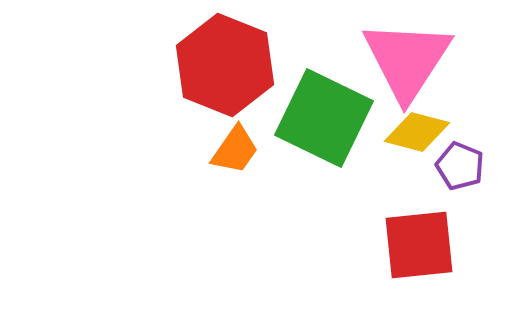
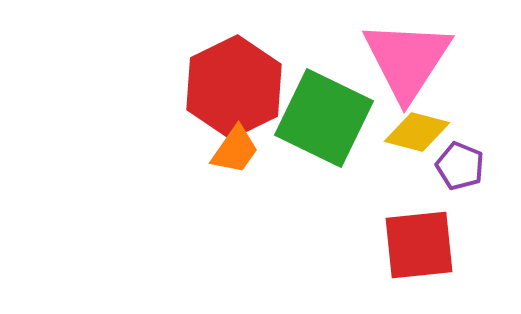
red hexagon: moved 9 px right, 22 px down; rotated 12 degrees clockwise
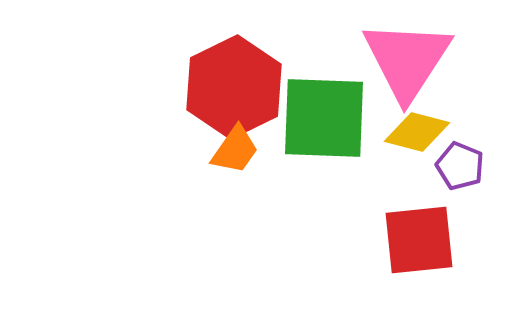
green square: rotated 24 degrees counterclockwise
red square: moved 5 px up
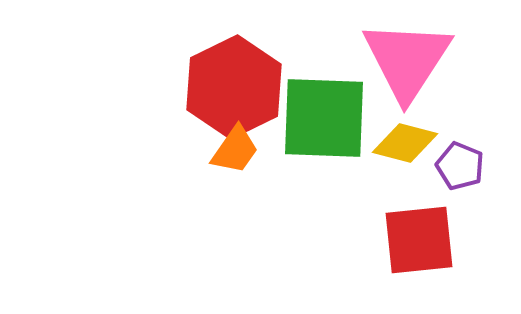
yellow diamond: moved 12 px left, 11 px down
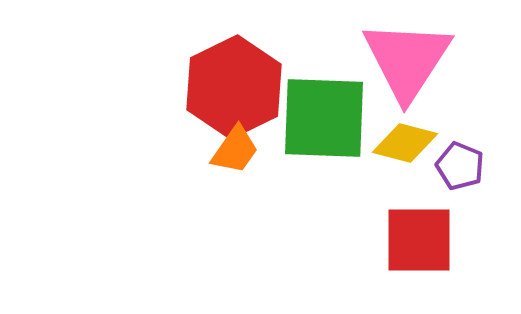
red square: rotated 6 degrees clockwise
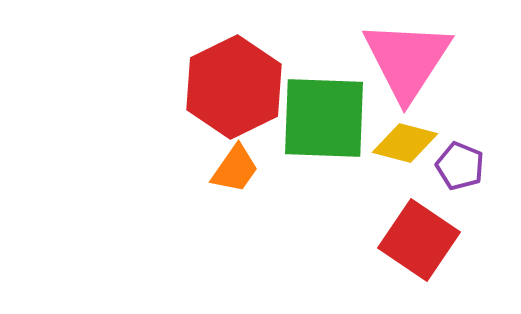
orange trapezoid: moved 19 px down
red square: rotated 34 degrees clockwise
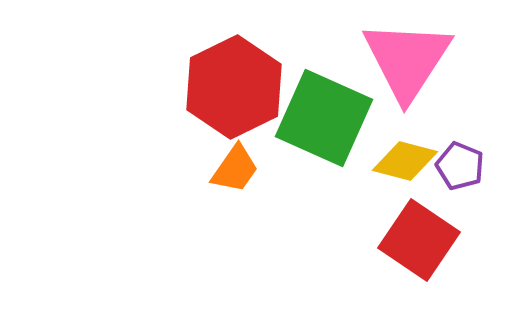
green square: rotated 22 degrees clockwise
yellow diamond: moved 18 px down
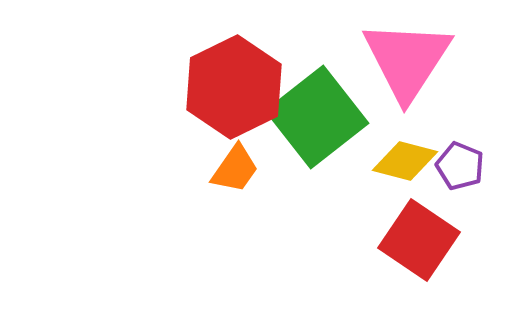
green square: moved 7 px left, 1 px up; rotated 28 degrees clockwise
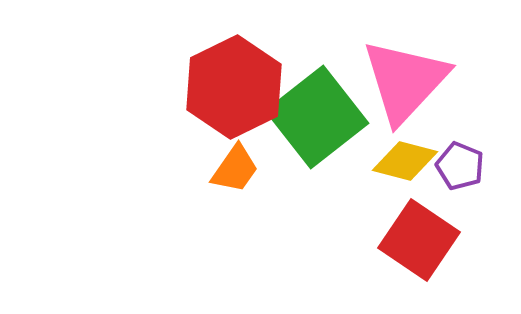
pink triangle: moved 2 px left, 21 px down; rotated 10 degrees clockwise
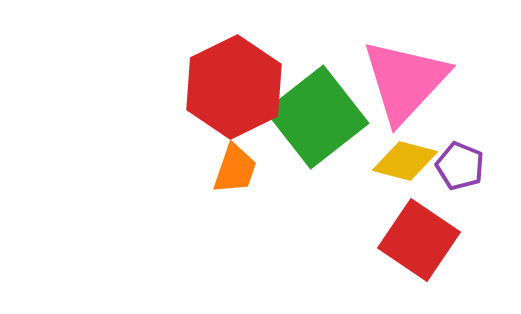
orange trapezoid: rotated 16 degrees counterclockwise
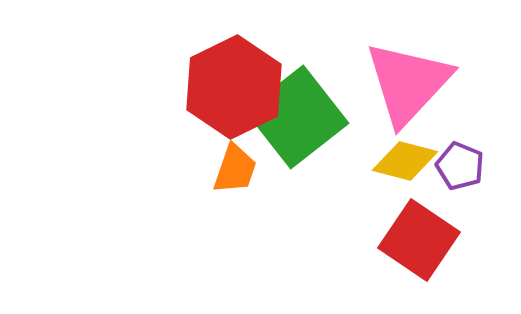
pink triangle: moved 3 px right, 2 px down
green square: moved 20 px left
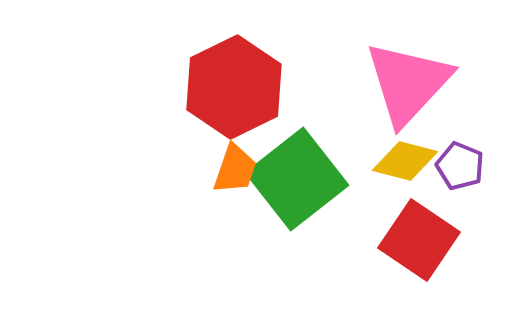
green square: moved 62 px down
